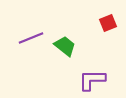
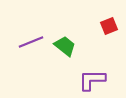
red square: moved 1 px right, 3 px down
purple line: moved 4 px down
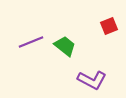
purple L-shape: rotated 152 degrees counterclockwise
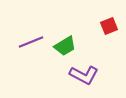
green trapezoid: rotated 110 degrees clockwise
purple L-shape: moved 8 px left, 5 px up
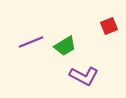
purple L-shape: moved 1 px down
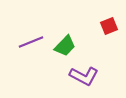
green trapezoid: rotated 15 degrees counterclockwise
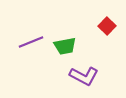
red square: moved 2 px left; rotated 24 degrees counterclockwise
green trapezoid: rotated 35 degrees clockwise
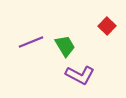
green trapezoid: rotated 110 degrees counterclockwise
purple L-shape: moved 4 px left, 1 px up
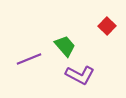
purple line: moved 2 px left, 17 px down
green trapezoid: rotated 10 degrees counterclockwise
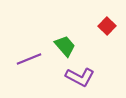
purple L-shape: moved 2 px down
